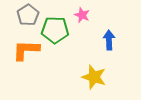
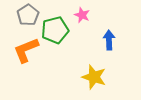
green pentagon: rotated 16 degrees counterclockwise
orange L-shape: rotated 24 degrees counterclockwise
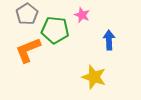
gray pentagon: moved 1 px left, 1 px up
green pentagon: rotated 20 degrees clockwise
orange L-shape: moved 2 px right
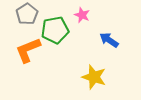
green pentagon: rotated 16 degrees counterclockwise
blue arrow: rotated 54 degrees counterclockwise
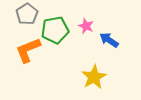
pink star: moved 4 px right, 11 px down
yellow star: rotated 25 degrees clockwise
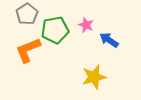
pink star: moved 1 px up
yellow star: rotated 15 degrees clockwise
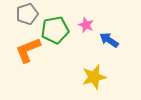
gray pentagon: rotated 15 degrees clockwise
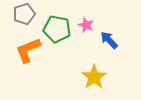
gray pentagon: moved 3 px left
green pentagon: moved 2 px right, 1 px up; rotated 20 degrees clockwise
blue arrow: rotated 12 degrees clockwise
yellow star: rotated 20 degrees counterclockwise
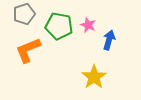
pink star: moved 2 px right
green pentagon: moved 2 px right, 3 px up
blue arrow: rotated 60 degrees clockwise
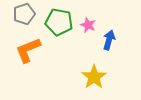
green pentagon: moved 4 px up
